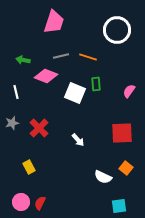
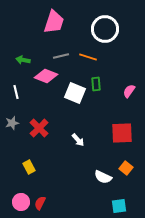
white circle: moved 12 px left, 1 px up
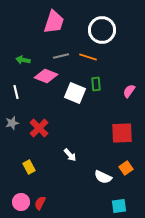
white circle: moved 3 px left, 1 px down
white arrow: moved 8 px left, 15 px down
orange square: rotated 16 degrees clockwise
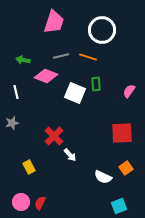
red cross: moved 15 px right, 8 px down
cyan square: rotated 14 degrees counterclockwise
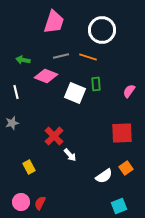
white semicircle: moved 1 px right, 1 px up; rotated 60 degrees counterclockwise
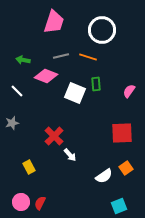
white line: moved 1 px right, 1 px up; rotated 32 degrees counterclockwise
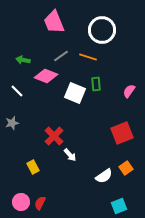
pink trapezoid: rotated 140 degrees clockwise
gray line: rotated 21 degrees counterclockwise
red square: rotated 20 degrees counterclockwise
yellow rectangle: moved 4 px right
